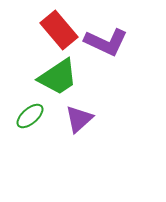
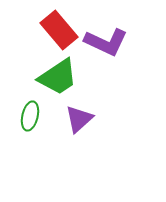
green ellipse: rotated 36 degrees counterclockwise
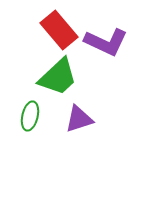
green trapezoid: rotated 9 degrees counterclockwise
purple triangle: rotated 24 degrees clockwise
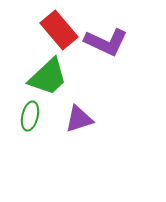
green trapezoid: moved 10 px left
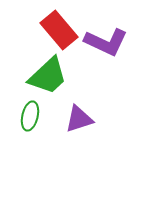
green trapezoid: moved 1 px up
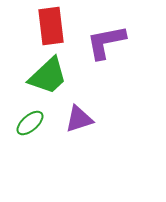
red rectangle: moved 8 px left, 4 px up; rotated 33 degrees clockwise
purple L-shape: rotated 144 degrees clockwise
green ellipse: moved 7 px down; rotated 36 degrees clockwise
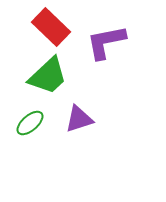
red rectangle: moved 1 px down; rotated 39 degrees counterclockwise
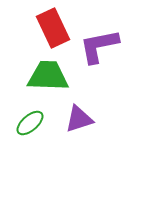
red rectangle: moved 2 px right, 1 px down; rotated 21 degrees clockwise
purple L-shape: moved 7 px left, 4 px down
green trapezoid: rotated 135 degrees counterclockwise
